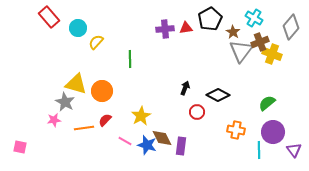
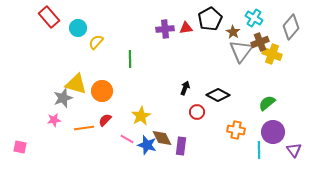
gray star: moved 2 px left, 4 px up; rotated 24 degrees clockwise
pink line: moved 2 px right, 2 px up
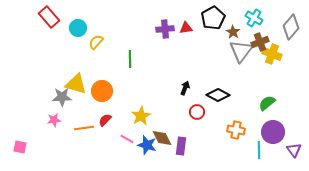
black pentagon: moved 3 px right, 1 px up
gray star: moved 1 px left, 1 px up; rotated 18 degrees clockwise
